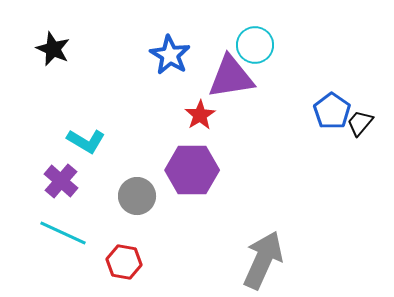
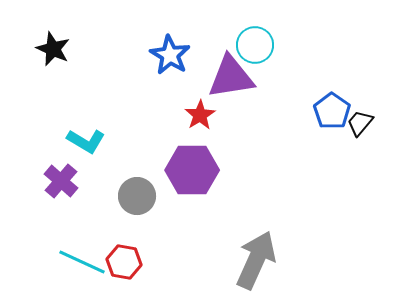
cyan line: moved 19 px right, 29 px down
gray arrow: moved 7 px left
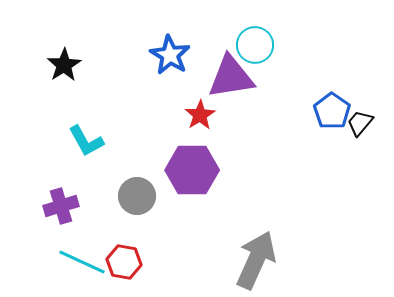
black star: moved 11 px right, 16 px down; rotated 16 degrees clockwise
cyan L-shape: rotated 30 degrees clockwise
purple cross: moved 25 px down; rotated 32 degrees clockwise
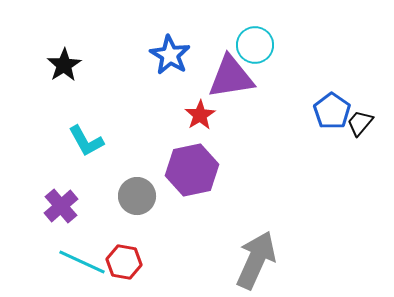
purple hexagon: rotated 12 degrees counterclockwise
purple cross: rotated 24 degrees counterclockwise
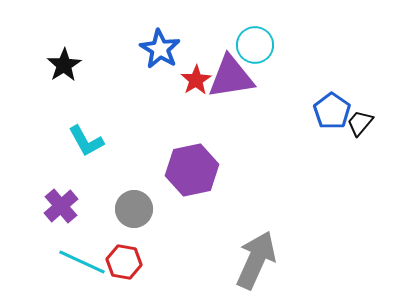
blue star: moved 10 px left, 6 px up
red star: moved 4 px left, 35 px up
gray circle: moved 3 px left, 13 px down
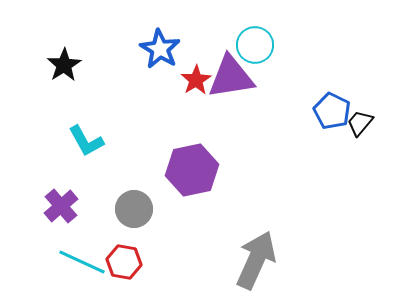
blue pentagon: rotated 9 degrees counterclockwise
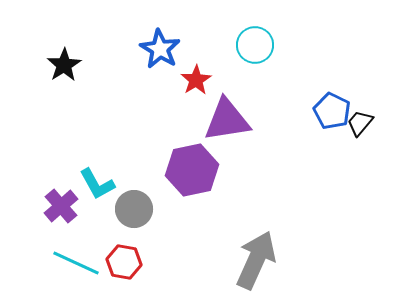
purple triangle: moved 4 px left, 43 px down
cyan L-shape: moved 11 px right, 43 px down
cyan line: moved 6 px left, 1 px down
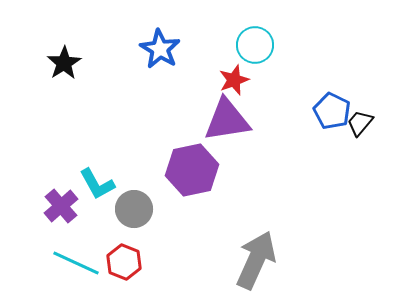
black star: moved 2 px up
red star: moved 38 px right; rotated 12 degrees clockwise
red hexagon: rotated 12 degrees clockwise
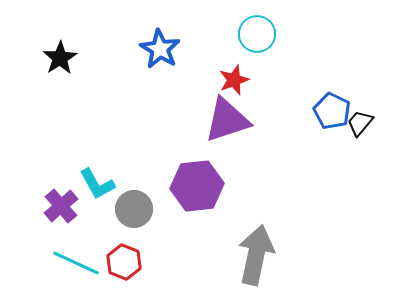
cyan circle: moved 2 px right, 11 px up
black star: moved 4 px left, 5 px up
purple triangle: rotated 9 degrees counterclockwise
purple hexagon: moved 5 px right, 16 px down; rotated 6 degrees clockwise
gray arrow: moved 5 px up; rotated 12 degrees counterclockwise
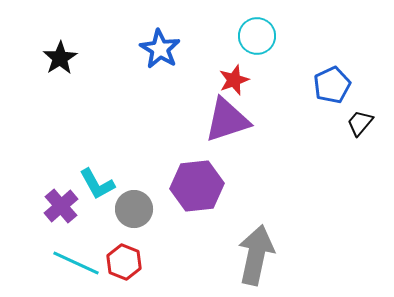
cyan circle: moved 2 px down
blue pentagon: moved 26 px up; rotated 21 degrees clockwise
